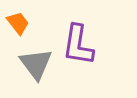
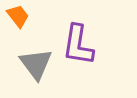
orange trapezoid: moved 7 px up
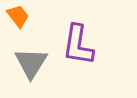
gray triangle: moved 5 px left, 1 px up; rotated 9 degrees clockwise
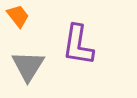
gray triangle: moved 3 px left, 3 px down
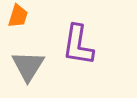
orange trapezoid: rotated 55 degrees clockwise
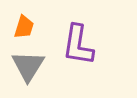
orange trapezoid: moved 6 px right, 11 px down
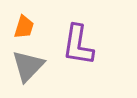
gray triangle: rotated 12 degrees clockwise
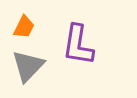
orange trapezoid: rotated 10 degrees clockwise
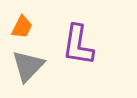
orange trapezoid: moved 2 px left
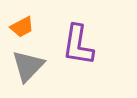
orange trapezoid: rotated 35 degrees clockwise
